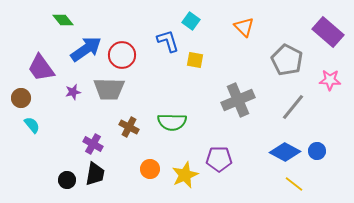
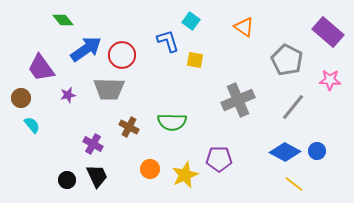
orange triangle: rotated 10 degrees counterclockwise
purple star: moved 5 px left, 3 px down
black trapezoid: moved 2 px right, 2 px down; rotated 35 degrees counterclockwise
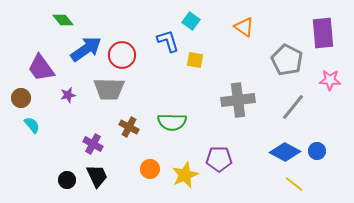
purple rectangle: moved 5 px left, 1 px down; rotated 44 degrees clockwise
gray cross: rotated 16 degrees clockwise
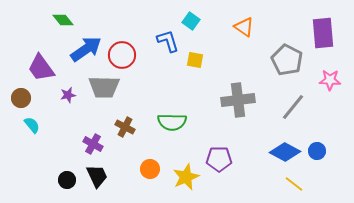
gray trapezoid: moved 5 px left, 2 px up
brown cross: moved 4 px left
yellow star: moved 1 px right, 2 px down
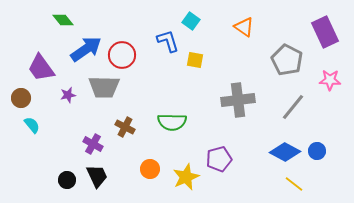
purple rectangle: moved 2 px right, 1 px up; rotated 20 degrees counterclockwise
purple pentagon: rotated 15 degrees counterclockwise
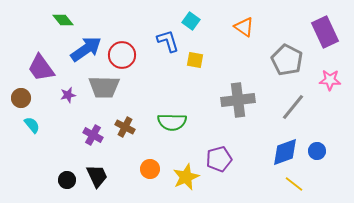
purple cross: moved 9 px up
blue diamond: rotated 48 degrees counterclockwise
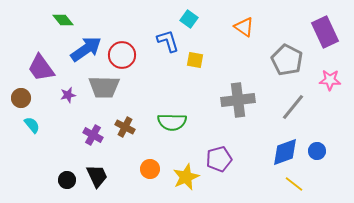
cyan square: moved 2 px left, 2 px up
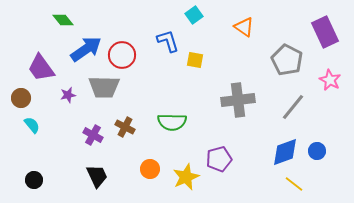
cyan square: moved 5 px right, 4 px up; rotated 18 degrees clockwise
pink star: rotated 25 degrees clockwise
black circle: moved 33 px left
